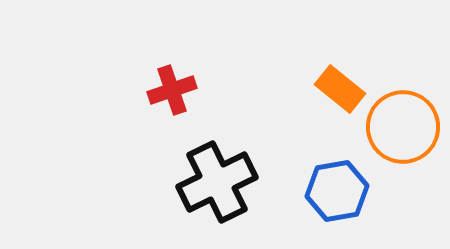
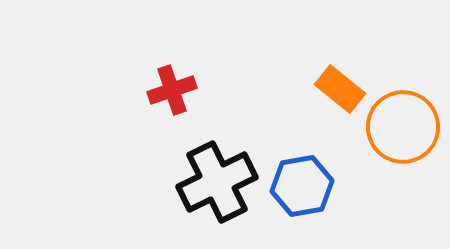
blue hexagon: moved 35 px left, 5 px up
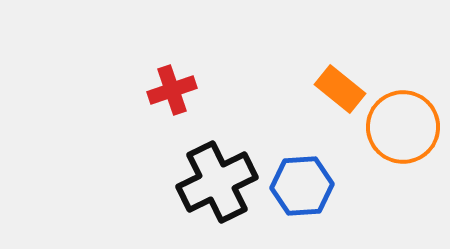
blue hexagon: rotated 6 degrees clockwise
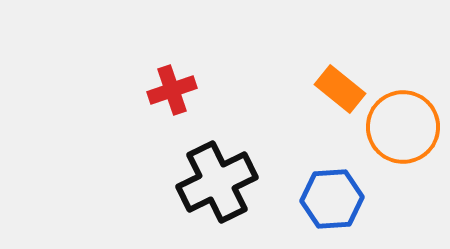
blue hexagon: moved 30 px right, 13 px down
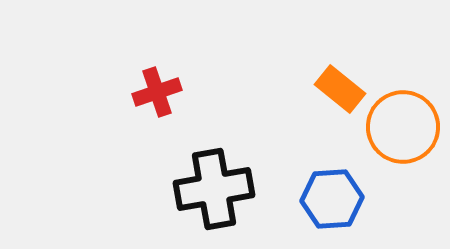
red cross: moved 15 px left, 2 px down
black cross: moved 3 px left, 7 px down; rotated 16 degrees clockwise
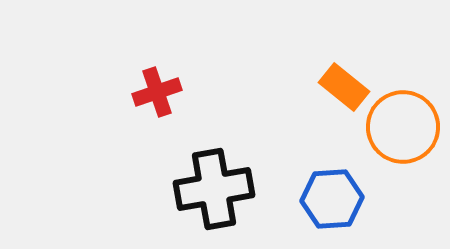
orange rectangle: moved 4 px right, 2 px up
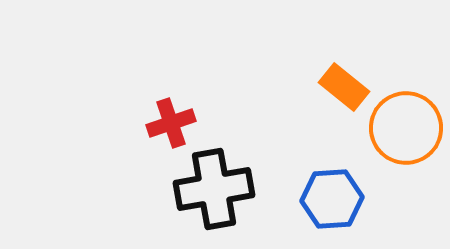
red cross: moved 14 px right, 31 px down
orange circle: moved 3 px right, 1 px down
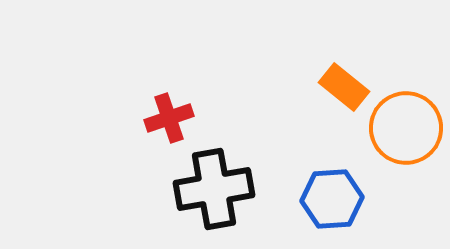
red cross: moved 2 px left, 5 px up
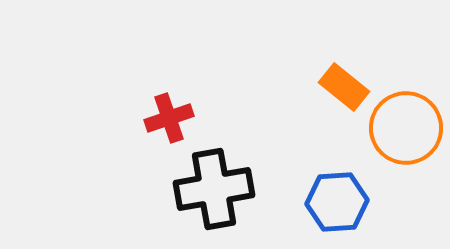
blue hexagon: moved 5 px right, 3 px down
